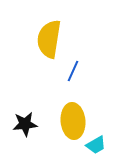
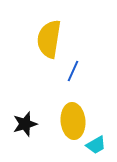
black star: rotated 10 degrees counterclockwise
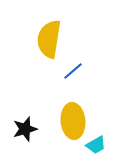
blue line: rotated 25 degrees clockwise
black star: moved 5 px down
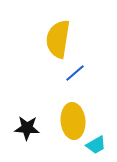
yellow semicircle: moved 9 px right
blue line: moved 2 px right, 2 px down
black star: moved 2 px right, 1 px up; rotated 20 degrees clockwise
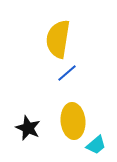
blue line: moved 8 px left
black star: moved 1 px right; rotated 20 degrees clockwise
cyan trapezoid: rotated 10 degrees counterclockwise
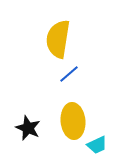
blue line: moved 2 px right, 1 px down
cyan trapezoid: moved 1 px right; rotated 15 degrees clockwise
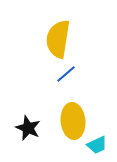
blue line: moved 3 px left
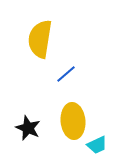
yellow semicircle: moved 18 px left
